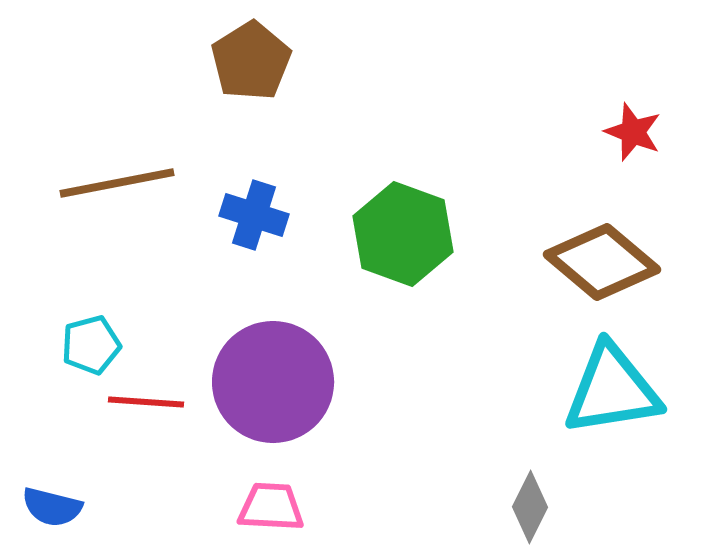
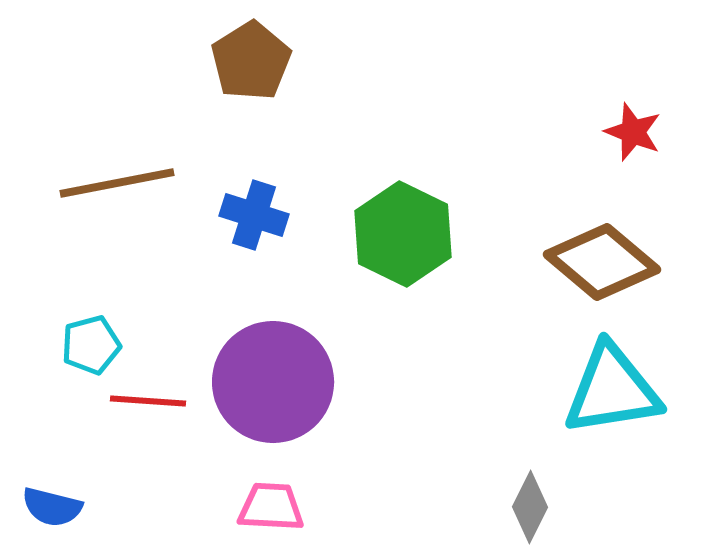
green hexagon: rotated 6 degrees clockwise
red line: moved 2 px right, 1 px up
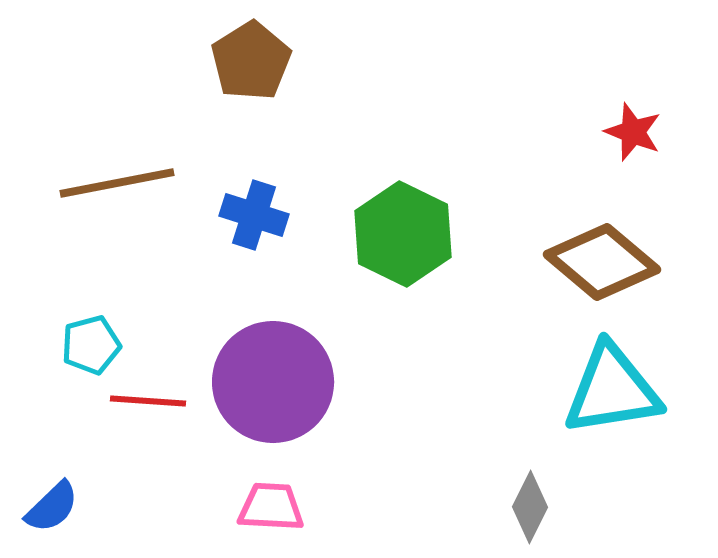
blue semicircle: rotated 58 degrees counterclockwise
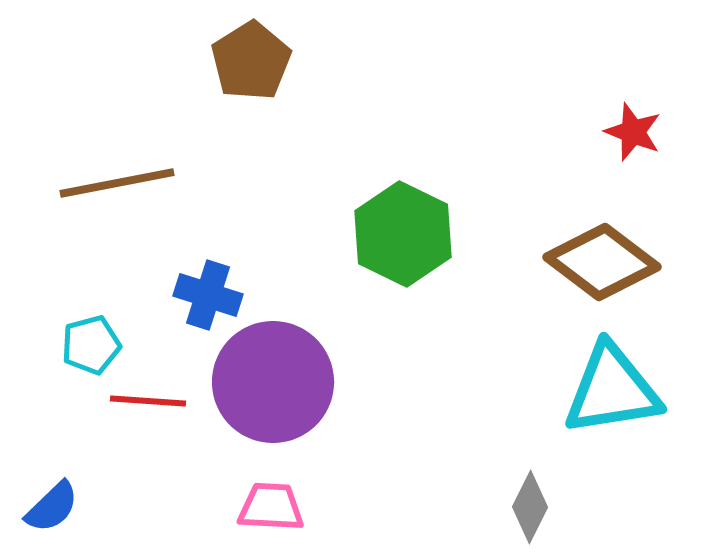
blue cross: moved 46 px left, 80 px down
brown diamond: rotated 3 degrees counterclockwise
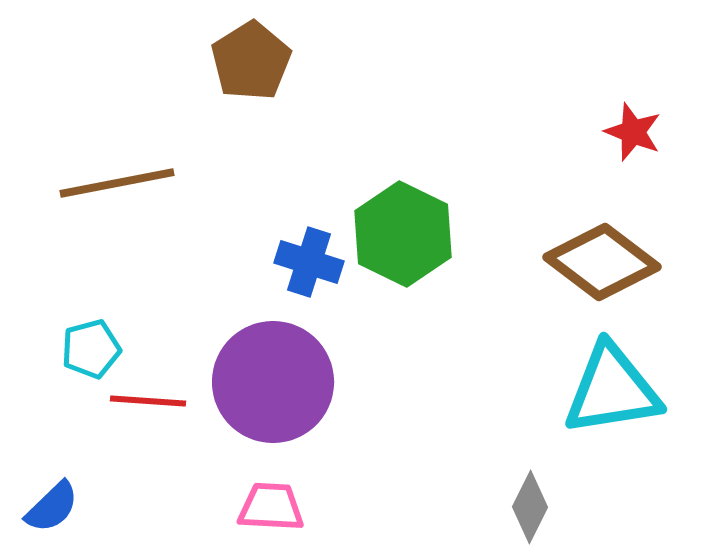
blue cross: moved 101 px right, 33 px up
cyan pentagon: moved 4 px down
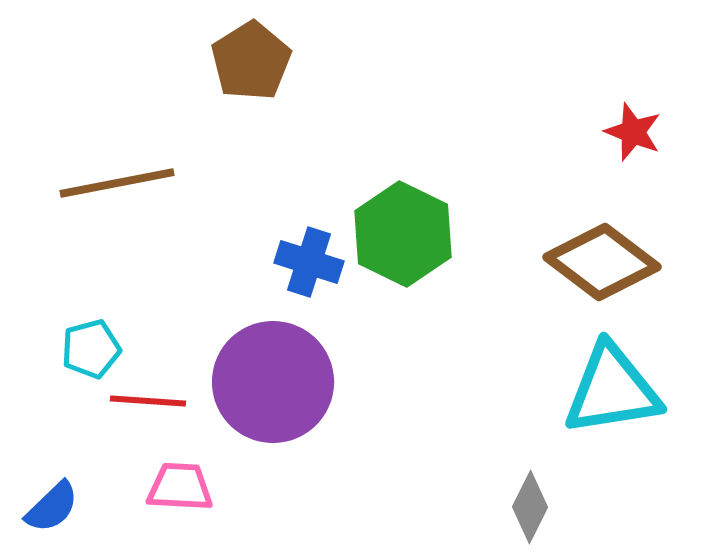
pink trapezoid: moved 91 px left, 20 px up
